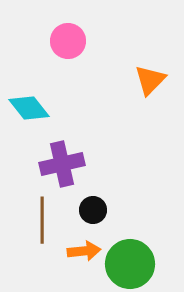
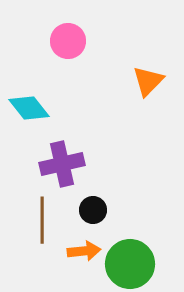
orange triangle: moved 2 px left, 1 px down
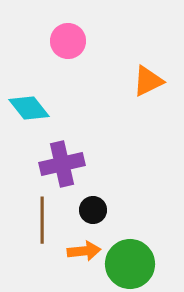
orange triangle: rotated 20 degrees clockwise
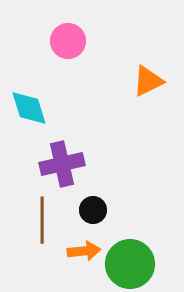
cyan diamond: rotated 21 degrees clockwise
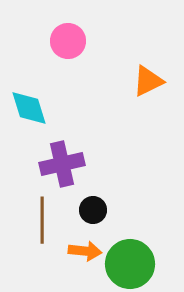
orange arrow: moved 1 px right; rotated 12 degrees clockwise
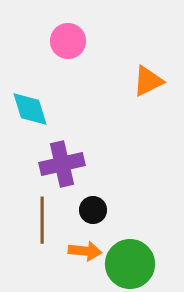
cyan diamond: moved 1 px right, 1 px down
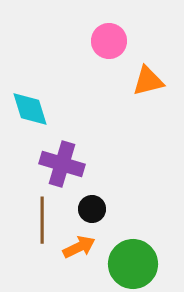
pink circle: moved 41 px right
orange triangle: rotated 12 degrees clockwise
purple cross: rotated 30 degrees clockwise
black circle: moved 1 px left, 1 px up
orange arrow: moved 6 px left, 4 px up; rotated 32 degrees counterclockwise
green circle: moved 3 px right
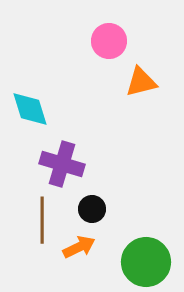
orange triangle: moved 7 px left, 1 px down
green circle: moved 13 px right, 2 px up
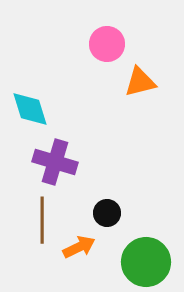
pink circle: moved 2 px left, 3 px down
orange triangle: moved 1 px left
purple cross: moved 7 px left, 2 px up
black circle: moved 15 px right, 4 px down
